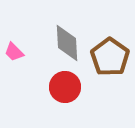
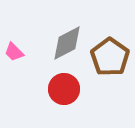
gray diamond: rotated 66 degrees clockwise
red circle: moved 1 px left, 2 px down
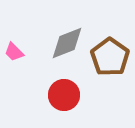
gray diamond: rotated 6 degrees clockwise
red circle: moved 6 px down
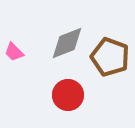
brown pentagon: rotated 15 degrees counterclockwise
red circle: moved 4 px right
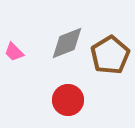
brown pentagon: moved 2 px up; rotated 21 degrees clockwise
red circle: moved 5 px down
